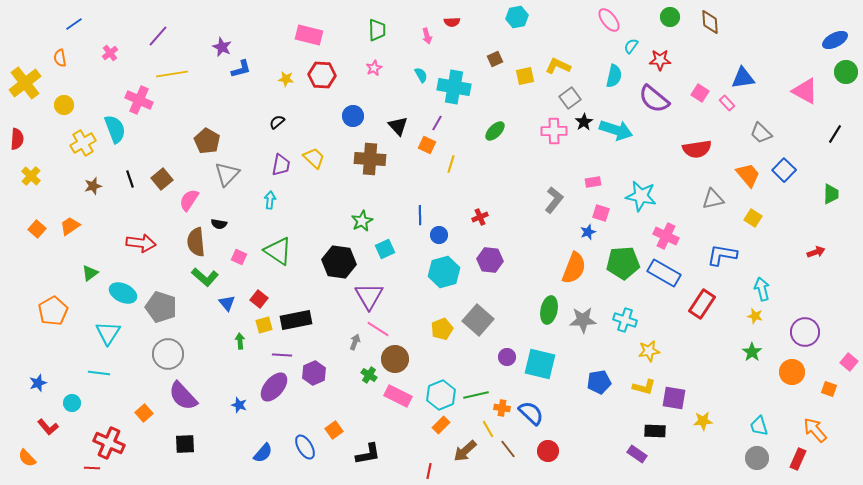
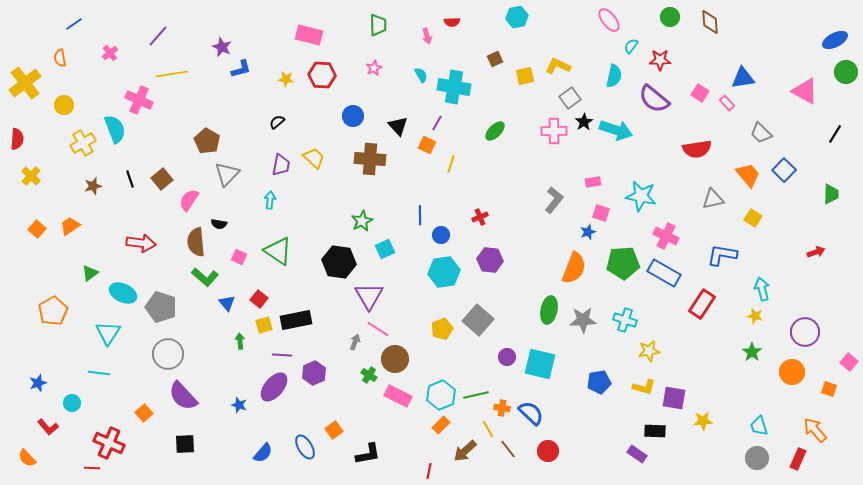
green trapezoid at (377, 30): moved 1 px right, 5 px up
blue circle at (439, 235): moved 2 px right
cyan hexagon at (444, 272): rotated 8 degrees clockwise
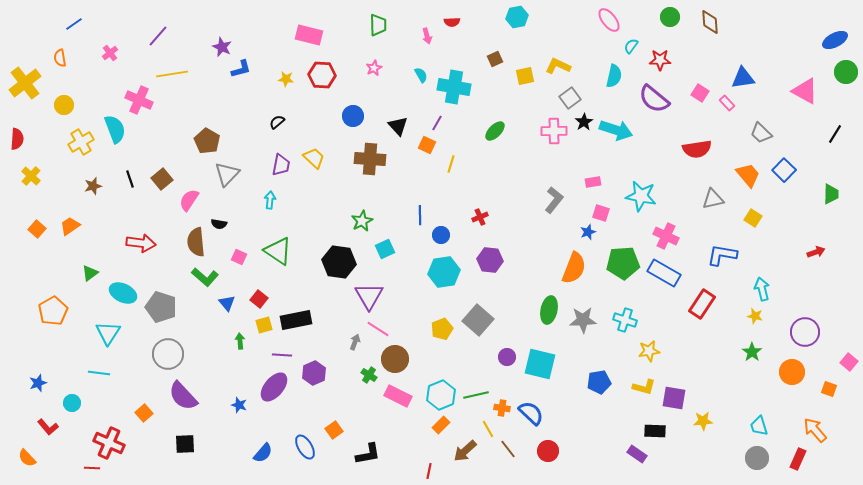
yellow cross at (83, 143): moved 2 px left, 1 px up
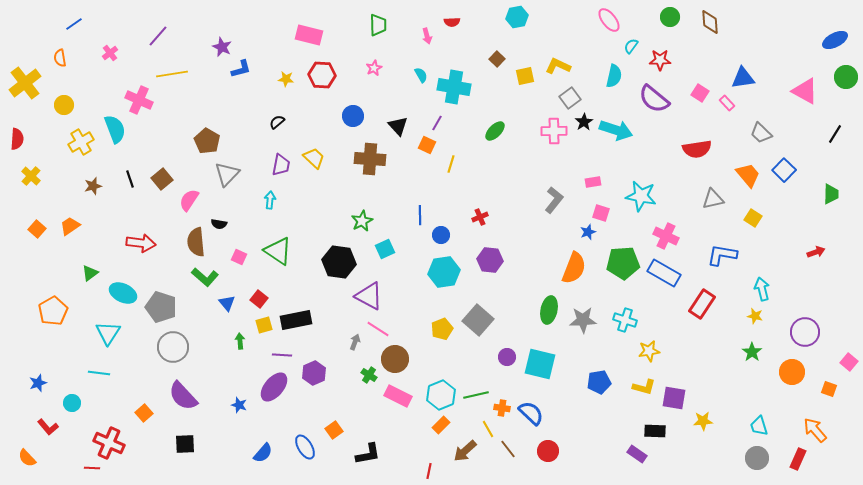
brown square at (495, 59): moved 2 px right; rotated 21 degrees counterclockwise
green circle at (846, 72): moved 5 px down
purple triangle at (369, 296): rotated 32 degrees counterclockwise
gray circle at (168, 354): moved 5 px right, 7 px up
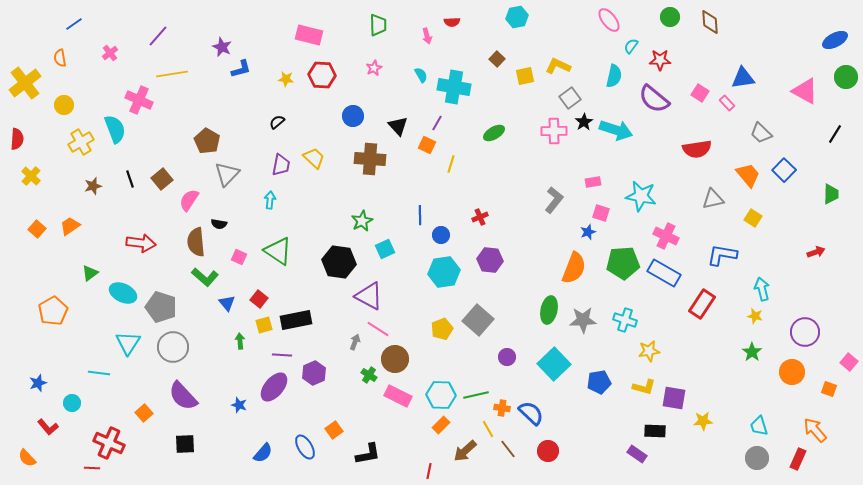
green ellipse at (495, 131): moved 1 px left, 2 px down; rotated 15 degrees clockwise
cyan triangle at (108, 333): moved 20 px right, 10 px down
cyan square at (540, 364): moved 14 px right; rotated 32 degrees clockwise
cyan hexagon at (441, 395): rotated 24 degrees clockwise
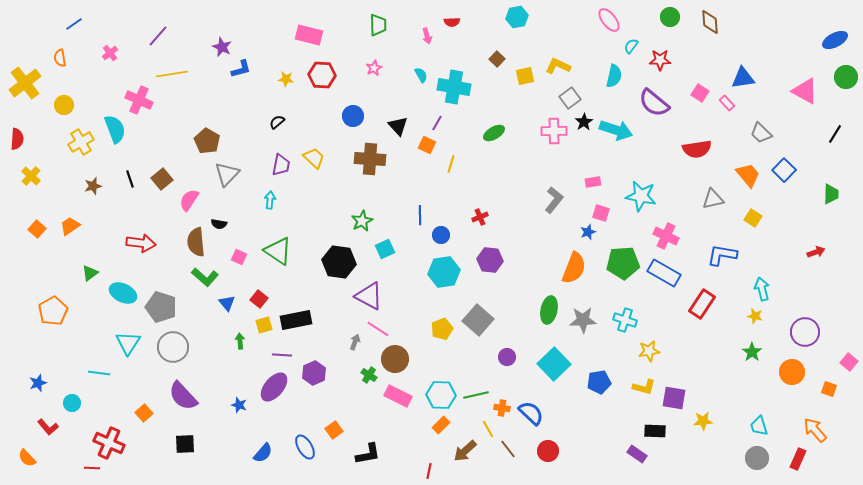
purple semicircle at (654, 99): moved 4 px down
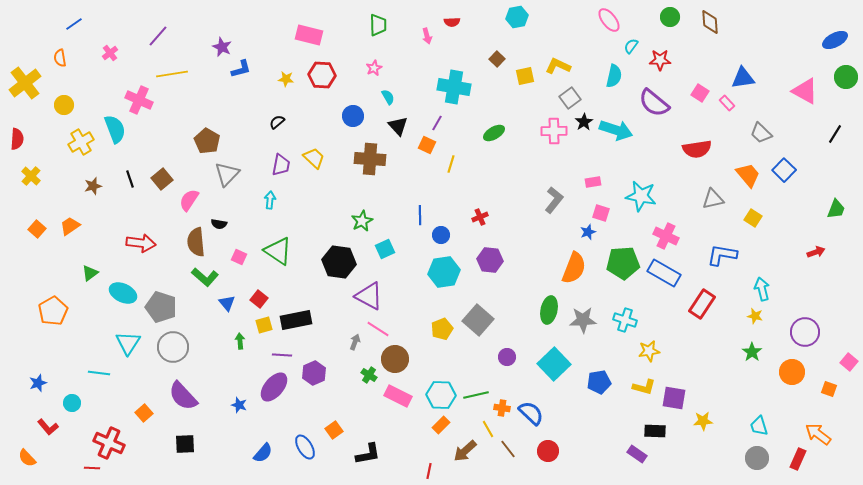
cyan semicircle at (421, 75): moved 33 px left, 22 px down
green trapezoid at (831, 194): moved 5 px right, 15 px down; rotated 20 degrees clockwise
orange arrow at (815, 430): moved 3 px right, 4 px down; rotated 12 degrees counterclockwise
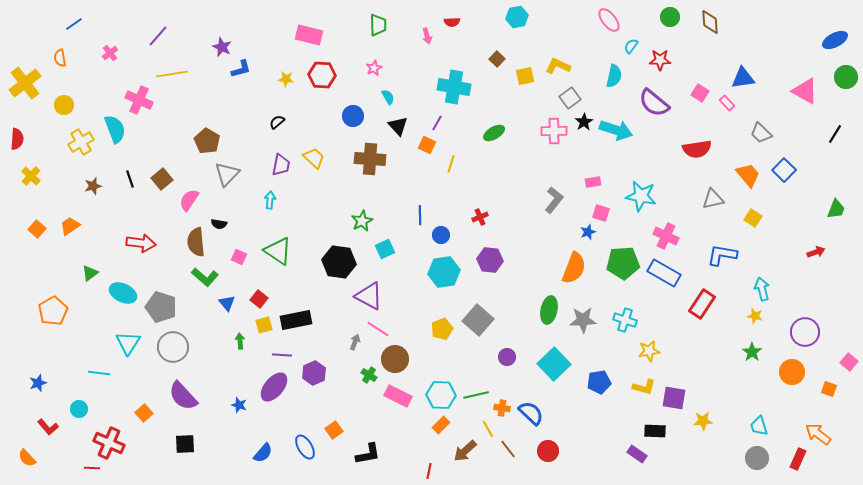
cyan circle at (72, 403): moved 7 px right, 6 px down
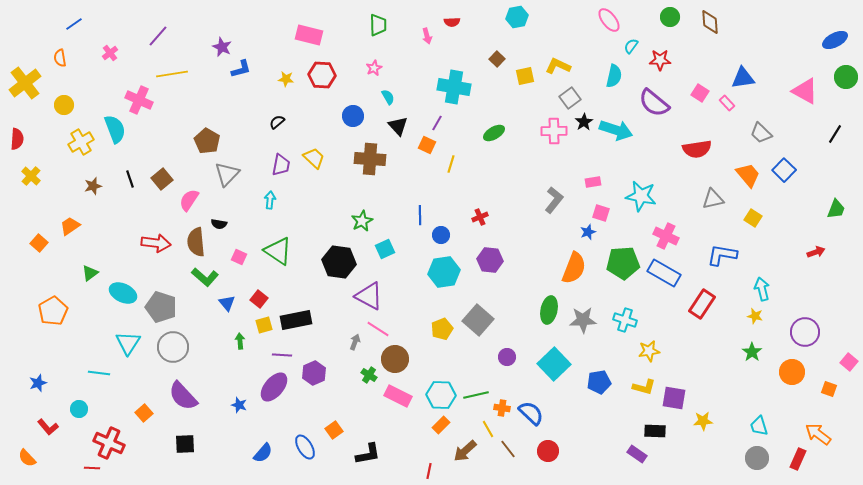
orange square at (37, 229): moved 2 px right, 14 px down
red arrow at (141, 243): moved 15 px right
